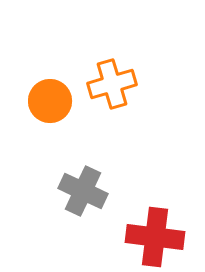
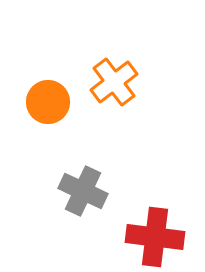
orange cross: moved 2 px right, 2 px up; rotated 21 degrees counterclockwise
orange circle: moved 2 px left, 1 px down
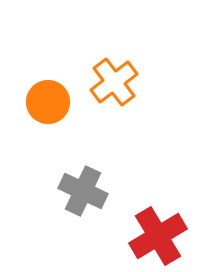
red cross: moved 3 px right, 1 px up; rotated 38 degrees counterclockwise
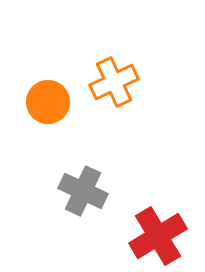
orange cross: rotated 12 degrees clockwise
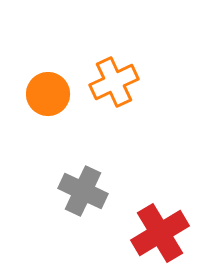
orange circle: moved 8 px up
red cross: moved 2 px right, 3 px up
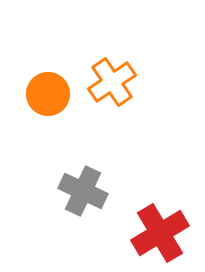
orange cross: moved 2 px left; rotated 9 degrees counterclockwise
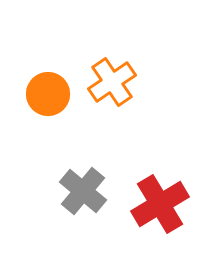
gray cross: rotated 15 degrees clockwise
red cross: moved 29 px up
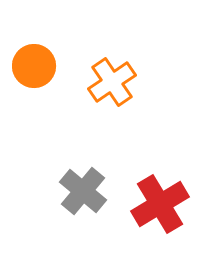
orange circle: moved 14 px left, 28 px up
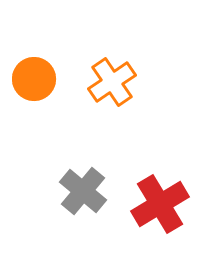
orange circle: moved 13 px down
